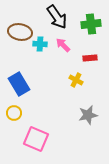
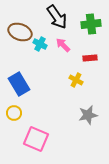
brown ellipse: rotated 10 degrees clockwise
cyan cross: rotated 24 degrees clockwise
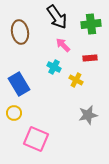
brown ellipse: rotated 60 degrees clockwise
cyan cross: moved 14 px right, 23 px down
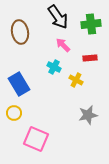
black arrow: moved 1 px right
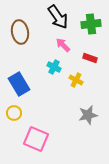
red rectangle: rotated 24 degrees clockwise
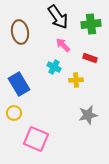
yellow cross: rotated 32 degrees counterclockwise
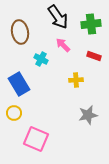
red rectangle: moved 4 px right, 2 px up
cyan cross: moved 13 px left, 8 px up
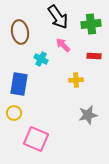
red rectangle: rotated 16 degrees counterclockwise
blue rectangle: rotated 40 degrees clockwise
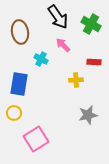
green cross: rotated 36 degrees clockwise
red rectangle: moved 6 px down
pink square: rotated 35 degrees clockwise
